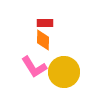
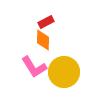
red rectangle: moved 1 px right, 1 px up; rotated 28 degrees counterclockwise
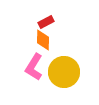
pink L-shape: rotated 64 degrees clockwise
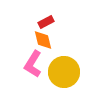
orange diamond: rotated 15 degrees counterclockwise
pink L-shape: moved 1 px left, 3 px up
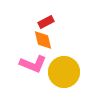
pink L-shape: rotated 100 degrees counterclockwise
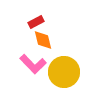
red rectangle: moved 10 px left
pink L-shape: rotated 24 degrees clockwise
